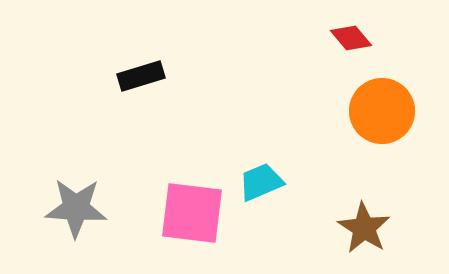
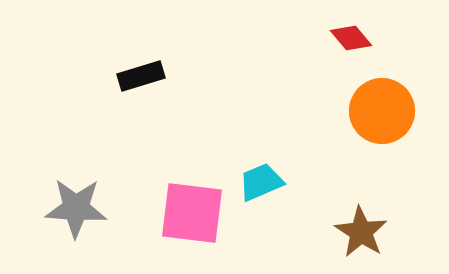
brown star: moved 3 px left, 4 px down
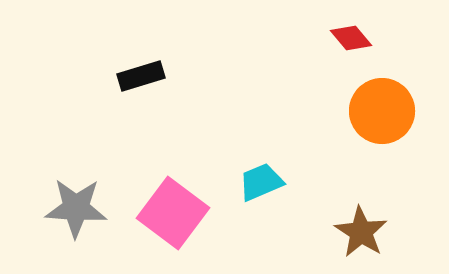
pink square: moved 19 px left; rotated 30 degrees clockwise
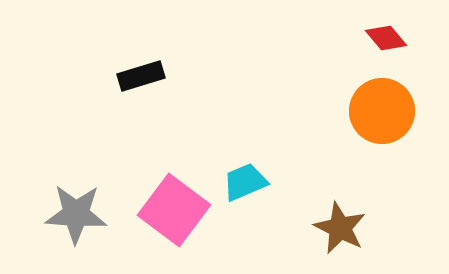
red diamond: moved 35 px right
cyan trapezoid: moved 16 px left
gray star: moved 6 px down
pink square: moved 1 px right, 3 px up
brown star: moved 21 px left, 4 px up; rotated 6 degrees counterclockwise
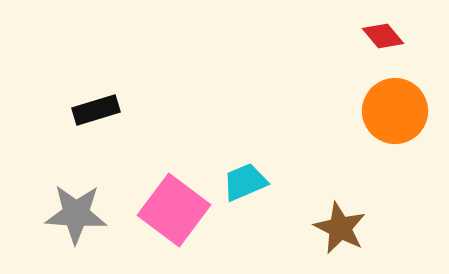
red diamond: moved 3 px left, 2 px up
black rectangle: moved 45 px left, 34 px down
orange circle: moved 13 px right
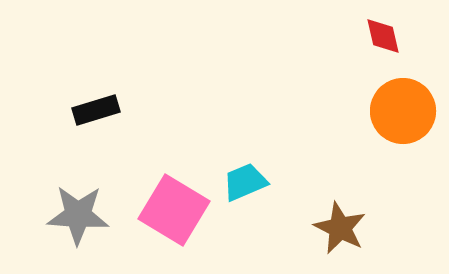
red diamond: rotated 27 degrees clockwise
orange circle: moved 8 px right
pink square: rotated 6 degrees counterclockwise
gray star: moved 2 px right, 1 px down
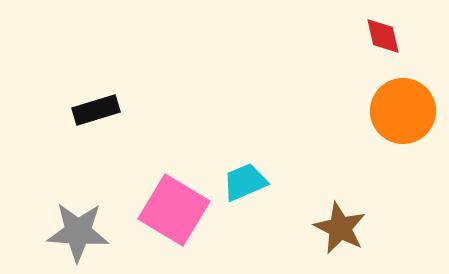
gray star: moved 17 px down
